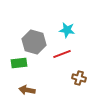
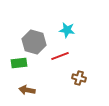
red line: moved 2 px left, 2 px down
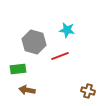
green rectangle: moved 1 px left, 6 px down
brown cross: moved 9 px right, 13 px down
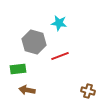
cyan star: moved 8 px left, 7 px up
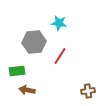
gray hexagon: rotated 20 degrees counterclockwise
red line: rotated 36 degrees counterclockwise
green rectangle: moved 1 px left, 2 px down
brown cross: rotated 24 degrees counterclockwise
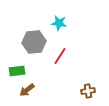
brown arrow: rotated 49 degrees counterclockwise
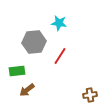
brown cross: moved 2 px right, 4 px down
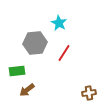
cyan star: rotated 21 degrees clockwise
gray hexagon: moved 1 px right, 1 px down
red line: moved 4 px right, 3 px up
brown cross: moved 1 px left, 2 px up
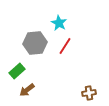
red line: moved 1 px right, 7 px up
green rectangle: rotated 35 degrees counterclockwise
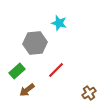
cyan star: rotated 14 degrees counterclockwise
red line: moved 9 px left, 24 px down; rotated 12 degrees clockwise
brown cross: rotated 24 degrees counterclockwise
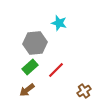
green rectangle: moved 13 px right, 4 px up
brown cross: moved 5 px left, 2 px up
